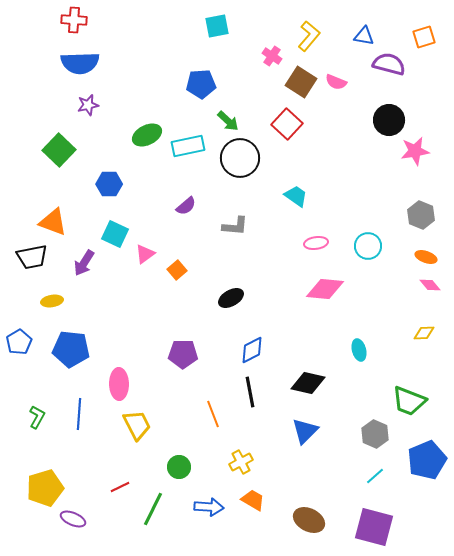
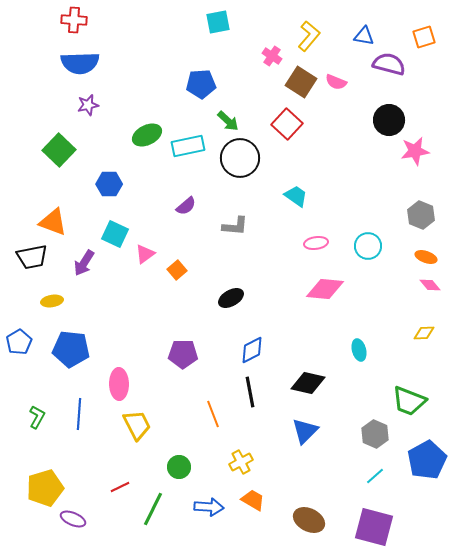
cyan square at (217, 26): moved 1 px right, 4 px up
blue pentagon at (427, 460): rotated 6 degrees counterclockwise
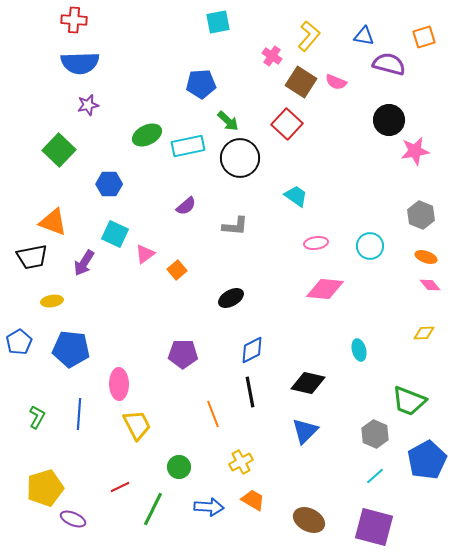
cyan circle at (368, 246): moved 2 px right
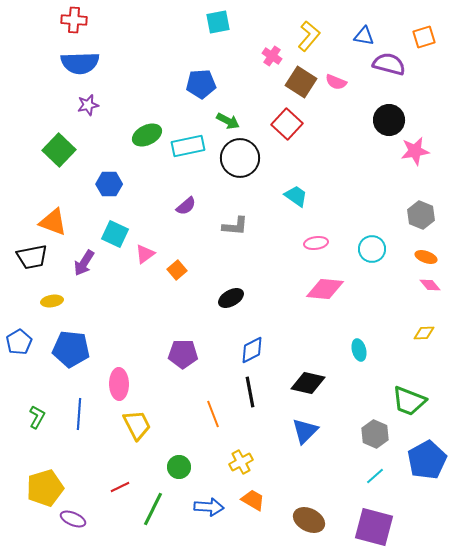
green arrow at (228, 121): rotated 15 degrees counterclockwise
cyan circle at (370, 246): moved 2 px right, 3 px down
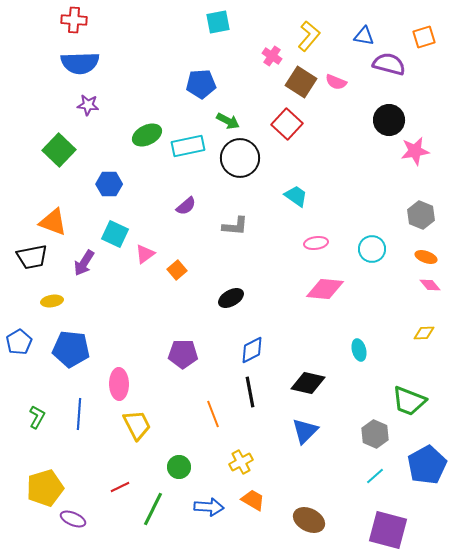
purple star at (88, 105): rotated 20 degrees clockwise
blue pentagon at (427, 460): moved 5 px down
purple square at (374, 527): moved 14 px right, 3 px down
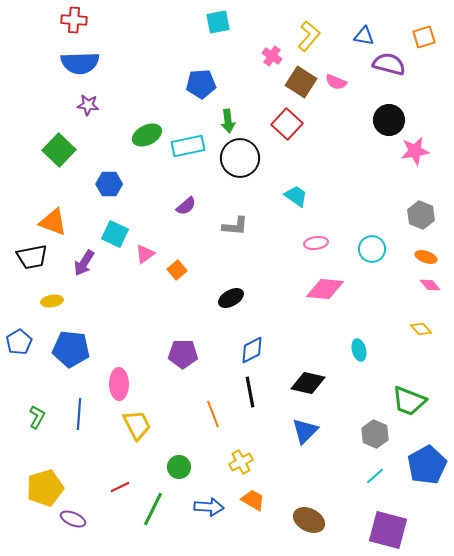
green arrow at (228, 121): rotated 55 degrees clockwise
yellow diamond at (424, 333): moved 3 px left, 4 px up; rotated 50 degrees clockwise
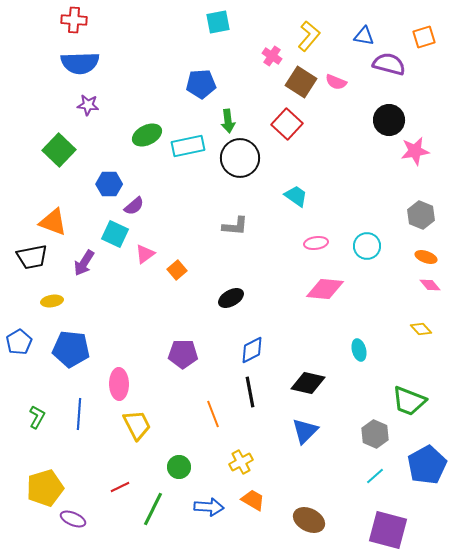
purple semicircle at (186, 206): moved 52 px left
cyan circle at (372, 249): moved 5 px left, 3 px up
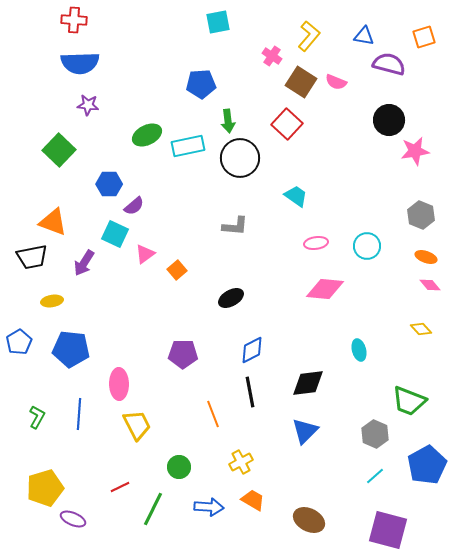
black diamond at (308, 383): rotated 20 degrees counterclockwise
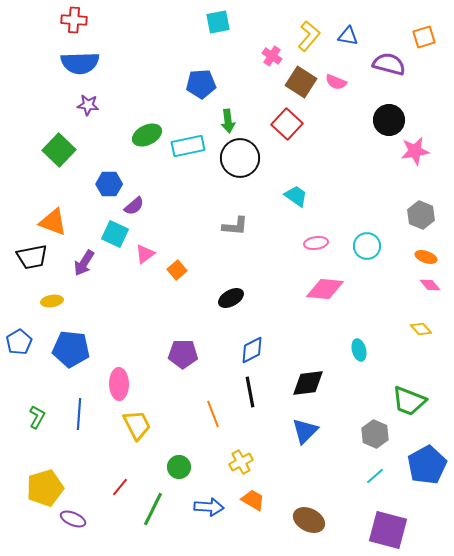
blue triangle at (364, 36): moved 16 px left
red line at (120, 487): rotated 24 degrees counterclockwise
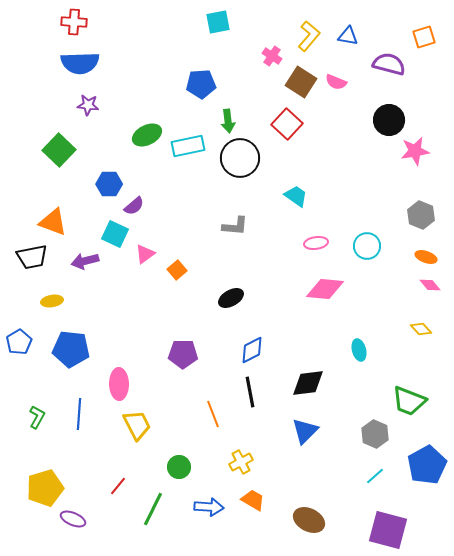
red cross at (74, 20): moved 2 px down
purple arrow at (84, 263): moved 1 px right, 2 px up; rotated 44 degrees clockwise
red line at (120, 487): moved 2 px left, 1 px up
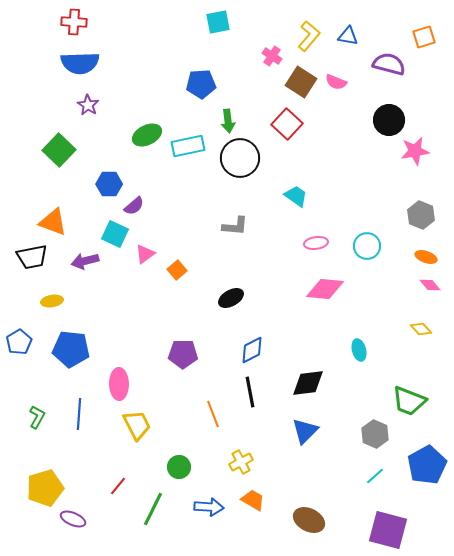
purple star at (88, 105): rotated 25 degrees clockwise
